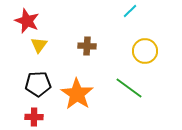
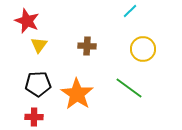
yellow circle: moved 2 px left, 2 px up
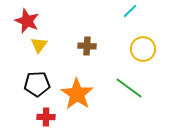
black pentagon: moved 1 px left
red cross: moved 12 px right
